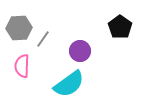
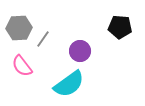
black pentagon: rotated 30 degrees counterclockwise
pink semicircle: rotated 40 degrees counterclockwise
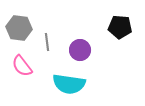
gray hexagon: rotated 10 degrees clockwise
gray line: moved 4 px right, 3 px down; rotated 42 degrees counterclockwise
purple circle: moved 1 px up
cyan semicircle: rotated 44 degrees clockwise
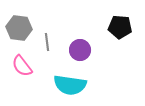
cyan semicircle: moved 1 px right, 1 px down
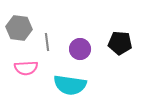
black pentagon: moved 16 px down
purple circle: moved 1 px up
pink semicircle: moved 4 px right, 2 px down; rotated 55 degrees counterclockwise
